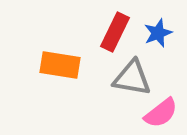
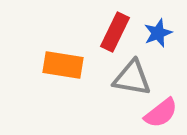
orange rectangle: moved 3 px right
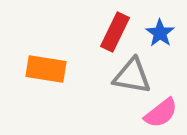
blue star: moved 2 px right; rotated 16 degrees counterclockwise
orange rectangle: moved 17 px left, 4 px down
gray triangle: moved 2 px up
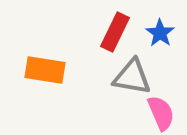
orange rectangle: moved 1 px left, 1 px down
gray triangle: moved 1 px down
pink semicircle: rotated 75 degrees counterclockwise
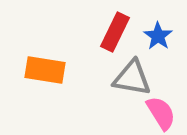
blue star: moved 2 px left, 3 px down
gray triangle: moved 1 px down
pink semicircle: rotated 9 degrees counterclockwise
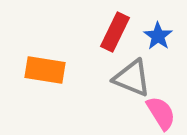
gray triangle: rotated 12 degrees clockwise
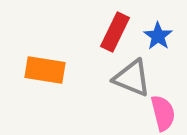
pink semicircle: moved 2 px right; rotated 18 degrees clockwise
